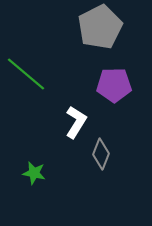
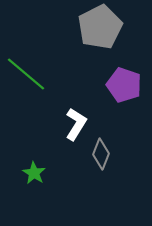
purple pentagon: moved 10 px right; rotated 20 degrees clockwise
white L-shape: moved 2 px down
green star: rotated 20 degrees clockwise
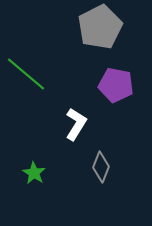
purple pentagon: moved 8 px left; rotated 8 degrees counterclockwise
gray diamond: moved 13 px down
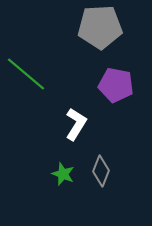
gray pentagon: rotated 24 degrees clockwise
gray diamond: moved 4 px down
green star: moved 29 px right, 1 px down; rotated 10 degrees counterclockwise
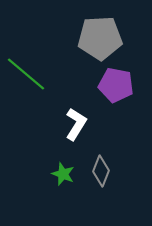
gray pentagon: moved 11 px down
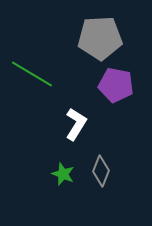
green line: moved 6 px right; rotated 9 degrees counterclockwise
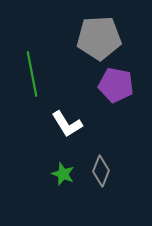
gray pentagon: moved 1 px left
green line: rotated 48 degrees clockwise
white L-shape: moved 9 px left; rotated 116 degrees clockwise
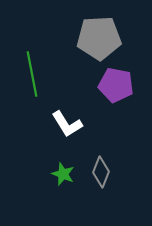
gray diamond: moved 1 px down
